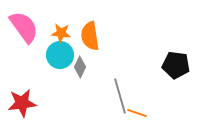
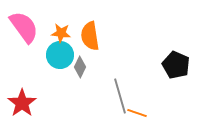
black pentagon: rotated 16 degrees clockwise
red star: rotated 28 degrees counterclockwise
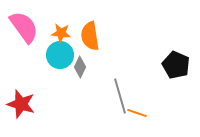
red star: moved 1 px left, 1 px down; rotated 20 degrees counterclockwise
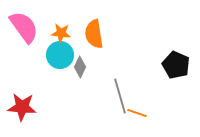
orange semicircle: moved 4 px right, 2 px up
red star: moved 1 px right, 3 px down; rotated 12 degrees counterclockwise
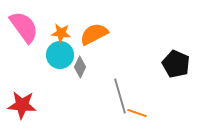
orange semicircle: rotated 72 degrees clockwise
black pentagon: moved 1 px up
red star: moved 2 px up
